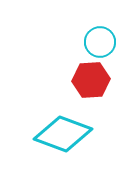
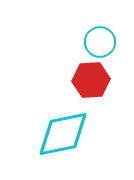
cyan diamond: rotated 32 degrees counterclockwise
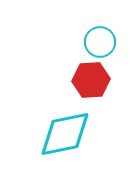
cyan diamond: moved 2 px right
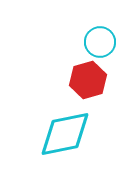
red hexagon: moved 3 px left; rotated 12 degrees counterclockwise
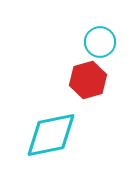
cyan diamond: moved 14 px left, 1 px down
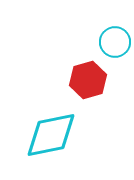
cyan circle: moved 15 px right
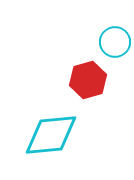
cyan diamond: rotated 6 degrees clockwise
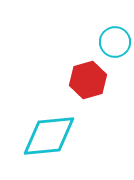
cyan diamond: moved 2 px left, 1 px down
